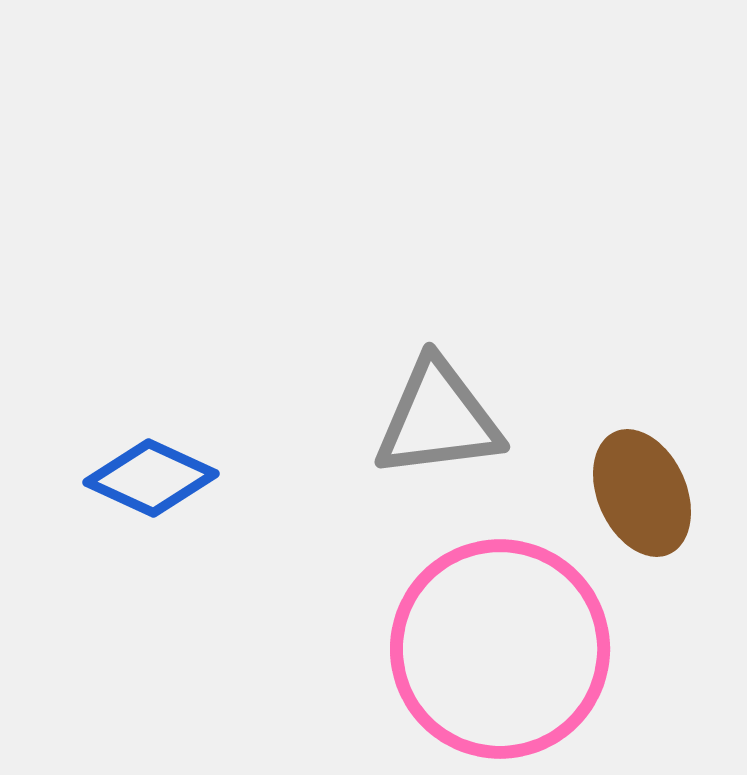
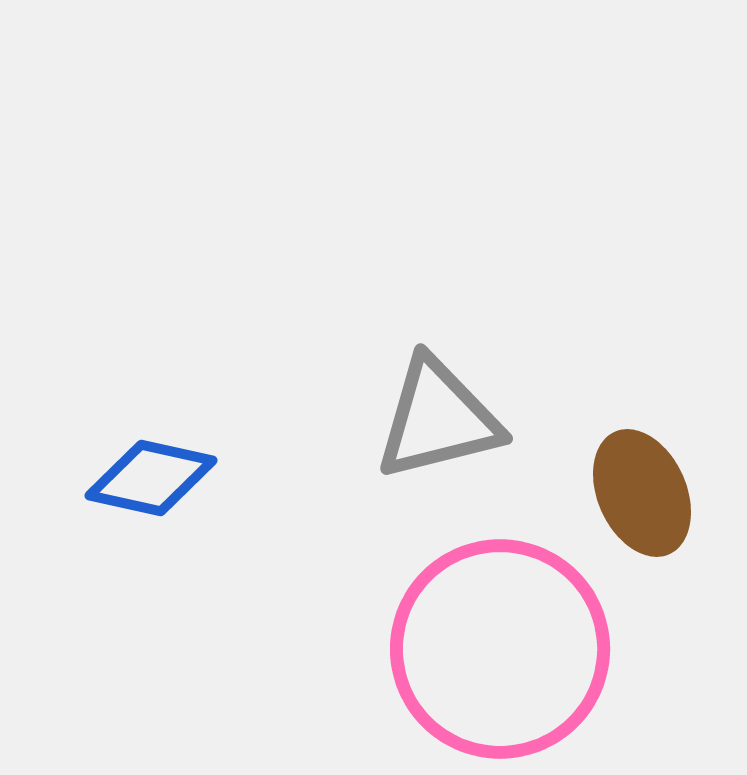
gray triangle: rotated 7 degrees counterclockwise
blue diamond: rotated 12 degrees counterclockwise
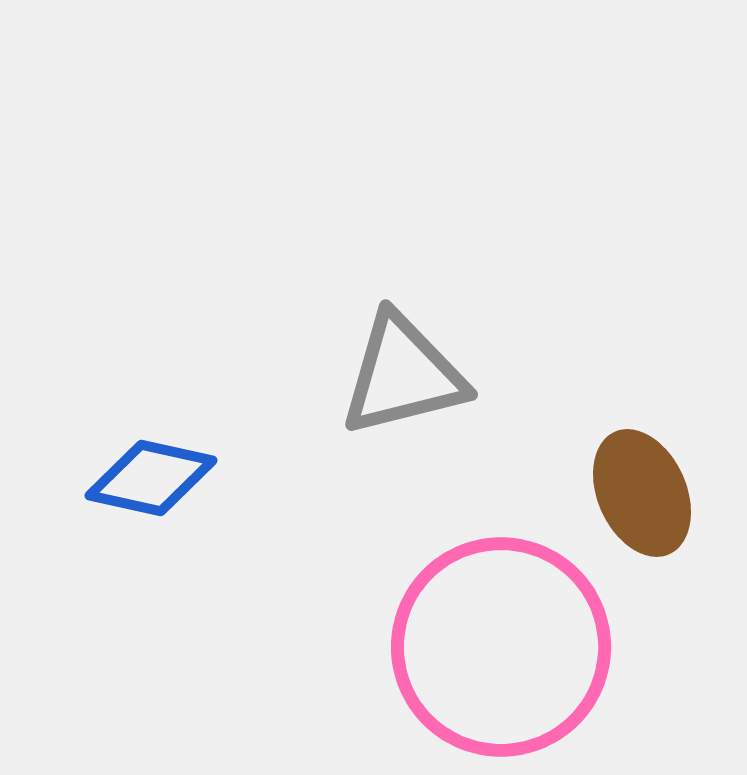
gray triangle: moved 35 px left, 44 px up
pink circle: moved 1 px right, 2 px up
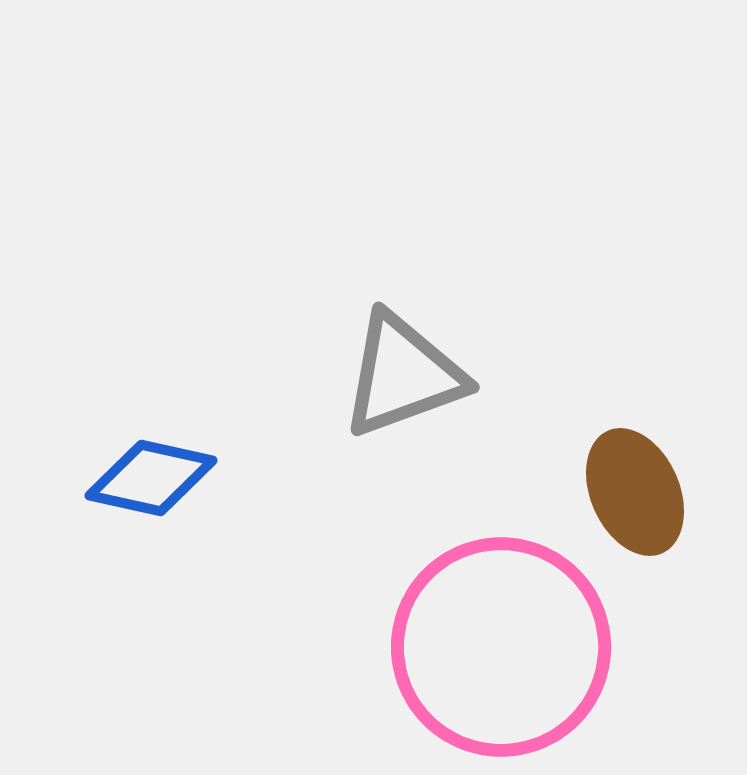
gray triangle: rotated 6 degrees counterclockwise
brown ellipse: moved 7 px left, 1 px up
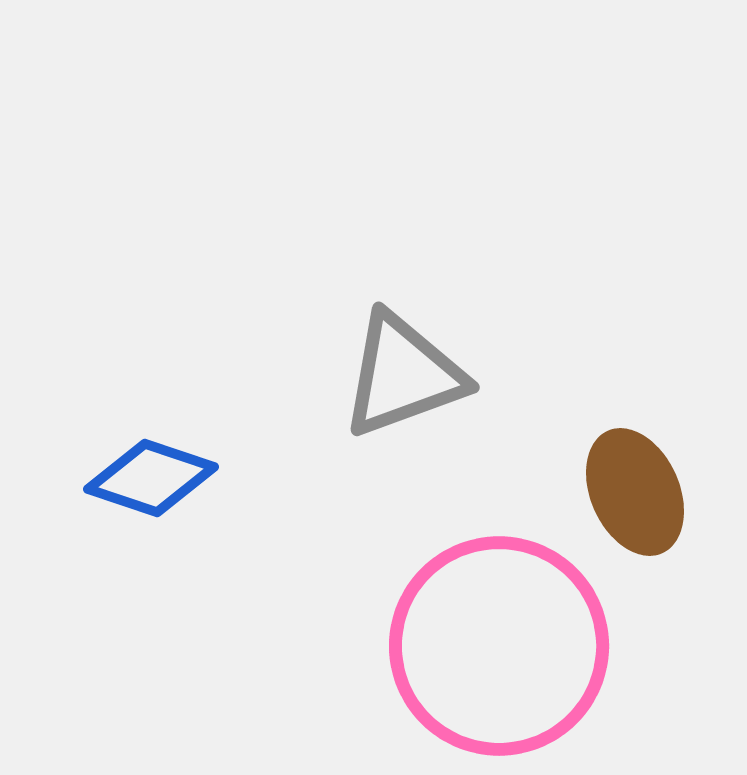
blue diamond: rotated 6 degrees clockwise
pink circle: moved 2 px left, 1 px up
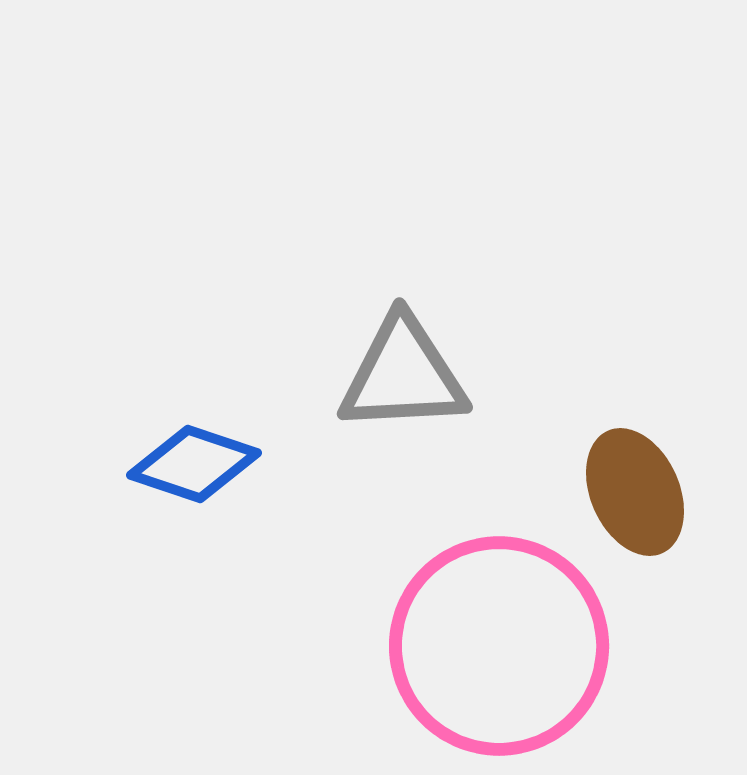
gray triangle: rotated 17 degrees clockwise
blue diamond: moved 43 px right, 14 px up
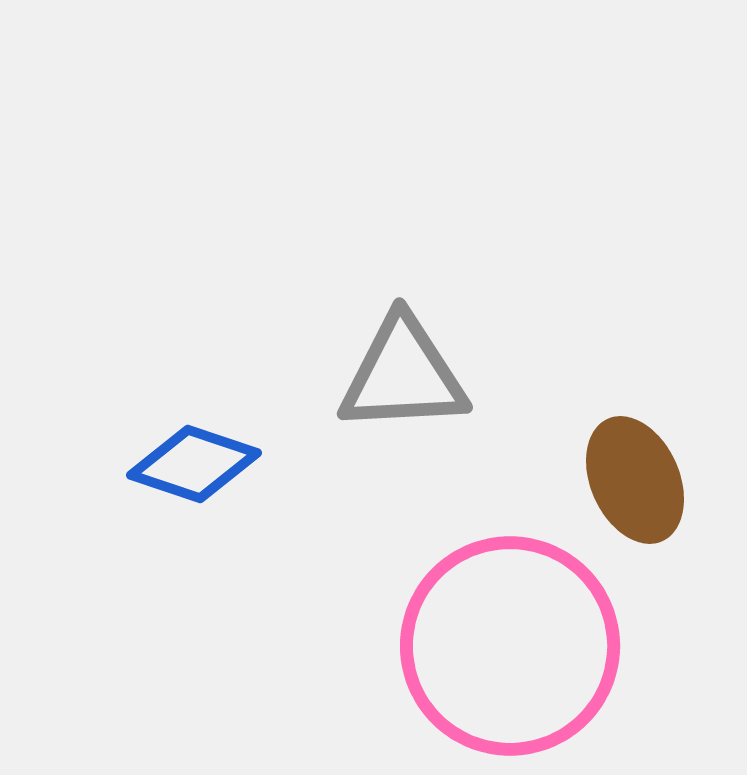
brown ellipse: moved 12 px up
pink circle: moved 11 px right
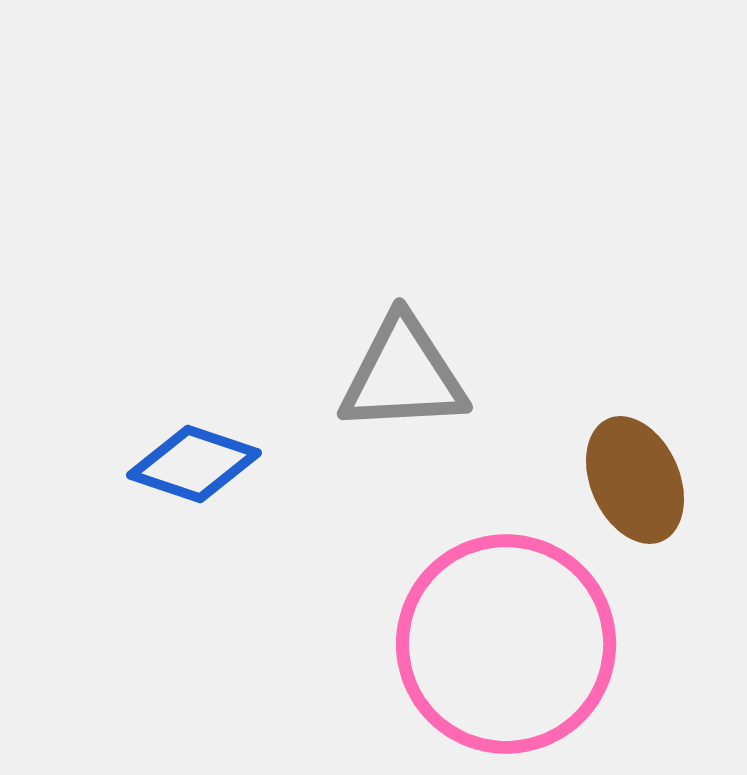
pink circle: moved 4 px left, 2 px up
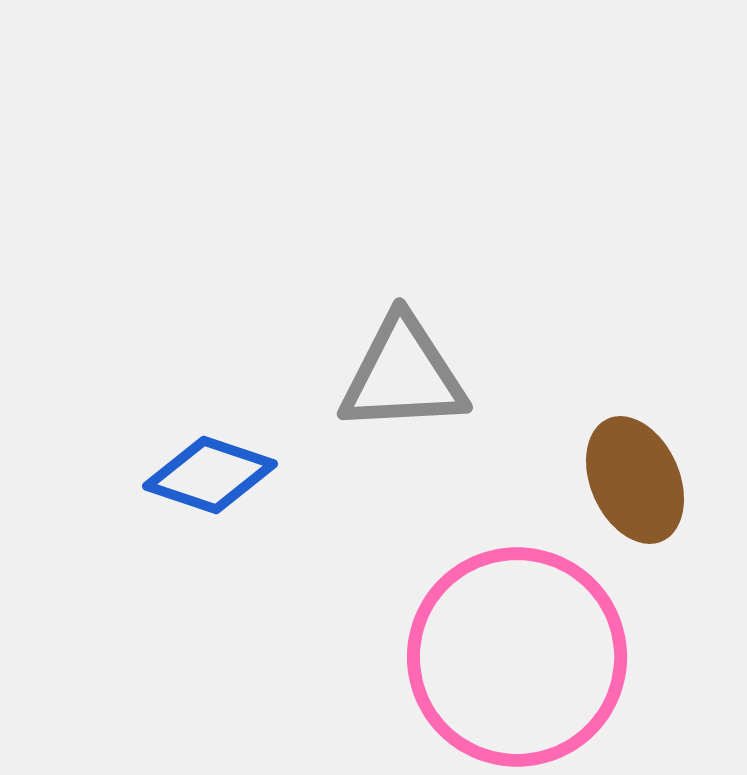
blue diamond: moved 16 px right, 11 px down
pink circle: moved 11 px right, 13 px down
